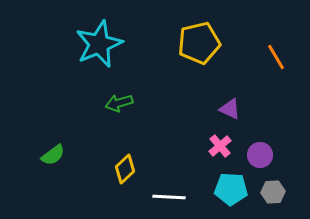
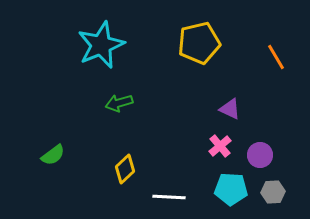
cyan star: moved 2 px right, 1 px down
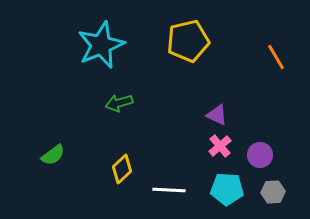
yellow pentagon: moved 11 px left, 2 px up
purple triangle: moved 13 px left, 6 px down
yellow diamond: moved 3 px left
cyan pentagon: moved 4 px left
white line: moved 7 px up
